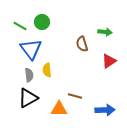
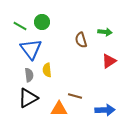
brown semicircle: moved 1 px left, 4 px up
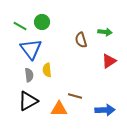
black triangle: moved 3 px down
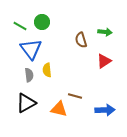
red triangle: moved 5 px left
black triangle: moved 2 px left, 2 px down
orange triangle: rotated 12 degrees clockwise
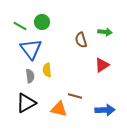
red triangle: moved 2 px left, 4 px down
gray semicircle: moved 1 px right, 1 px down
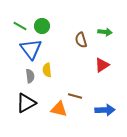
green circle: moved 4 px down
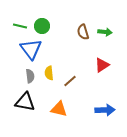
green line: rotated 16 degrees counterclockwise
brown semicircle: moved 2 px right, 8 px up
yellow semicircle: moved 2 px right, 3 px down
brown line: moved 5 px left, 15 px up; rotated 56 degrees counterclockwise
black triangle: moved 1 px left, 1 px up; rotated 40 degrees clockwise
